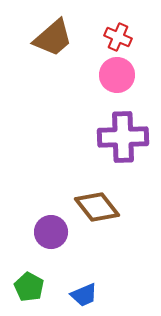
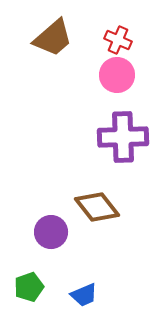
red cross: moved 3 px down
green pentagon: rotated 24 degrees clockwise
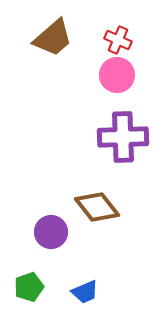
blue trapezoid: moved 1 px right, 3 px up
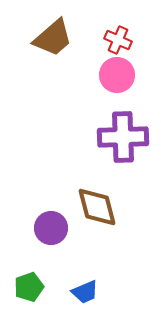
brown diamond: rotated 24 degrees clockwise
purple circle: moved 4 px up
